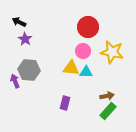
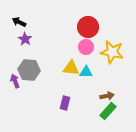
pink circle: moved 3 px right, 4 px up
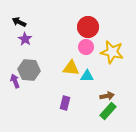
cyan triangle: moved 1 px right, 4 px down
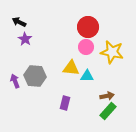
gray hexagon: moved 6 px right, 6 px down
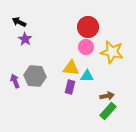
purple rectangle: moved 5 px right, 16 px up
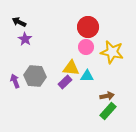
purple rectangle: moved 5 px left, 5 px up; rotated 32 degrees clockwise
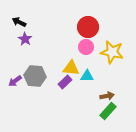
purple arrow: rotated 104 degrees counterclockwise
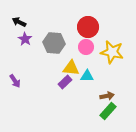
gray hexagon: moved 19 px right, 33 px up
purple arrow: rotated 88 degrees counterclockwise
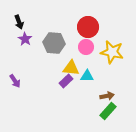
black arrow: rotated 136 degrees counterclockwise
purple rectangle: moved 1 px right, 1 px up
